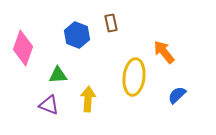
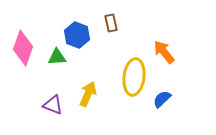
green triangle: moved 1 px left, 18 px up
blue semicircle: moved 15 px left, 4 px down
yellow arrow: moved 5 px up; rotated 20 degrees clockwise
purple triangle: moved 4 px right
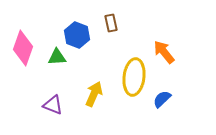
yellow arrow: moved 6 px right
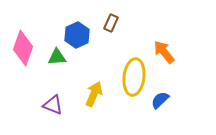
brown rectangle: rotated 36 degrees clockwise
blue hexagon: rotated 15 degrees clockwise
blue semicircle: moved 2 px left, 1 px down
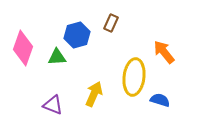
blue hexagon: rotated 10 degrees clockwise
blue semicircle: rotated 60 degrees clockwise
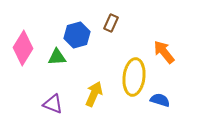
pink diamond: rotated 12 degrees clockwise
purple triangle: moved 1 px up
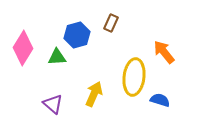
purple triangle: rotated 20 degrees clockwise
